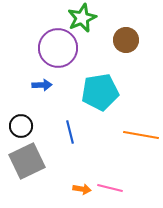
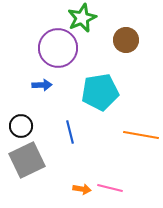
gray square: moved 1 px up
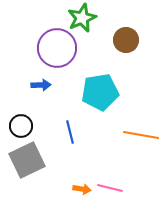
purple circle: moved 1 px left
blue arrow: moved 1 px left
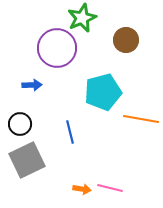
blue arrow: moved 9 px left
cyan pentagon: moved 3 px right; rotated 6 degrees counterclockwise
black circle: moved 1 px left, 2 px up
orange line: moved 16 px up
